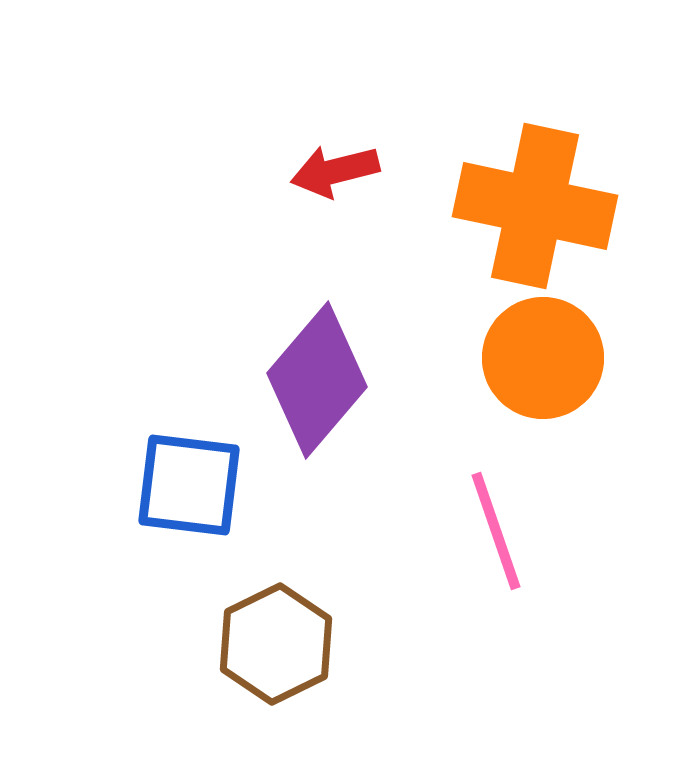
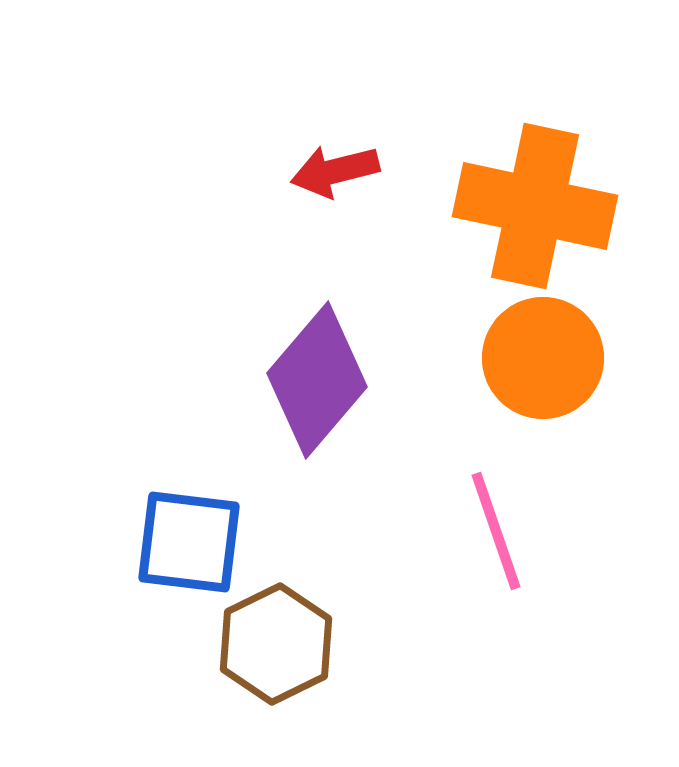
blue square: moved 57 px down
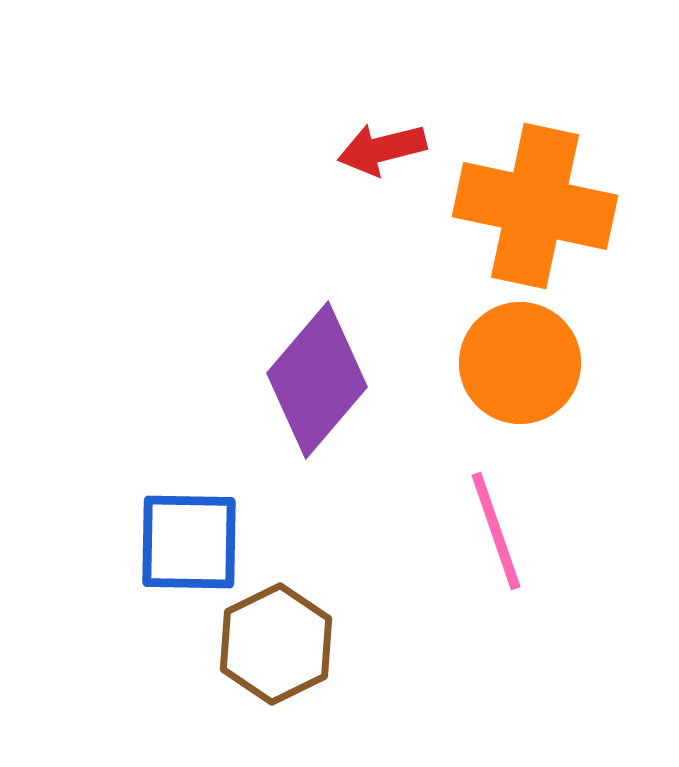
red arrow: moved 47 px right, 22 px up
orange circle: moved 23 px left, 5 px down
blue square: rotated 6 degrees counterclockwise
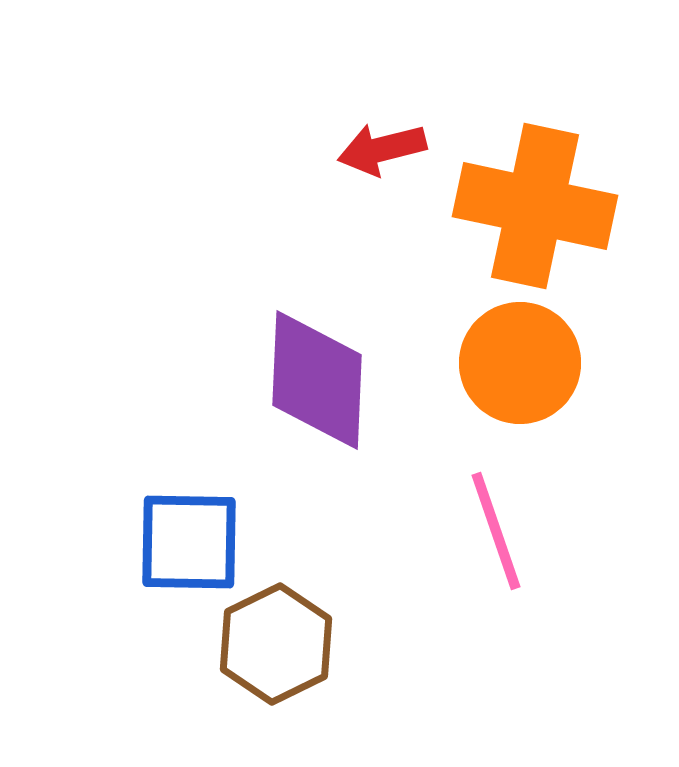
purple diamond: rotated 38 degrees counterclockwise
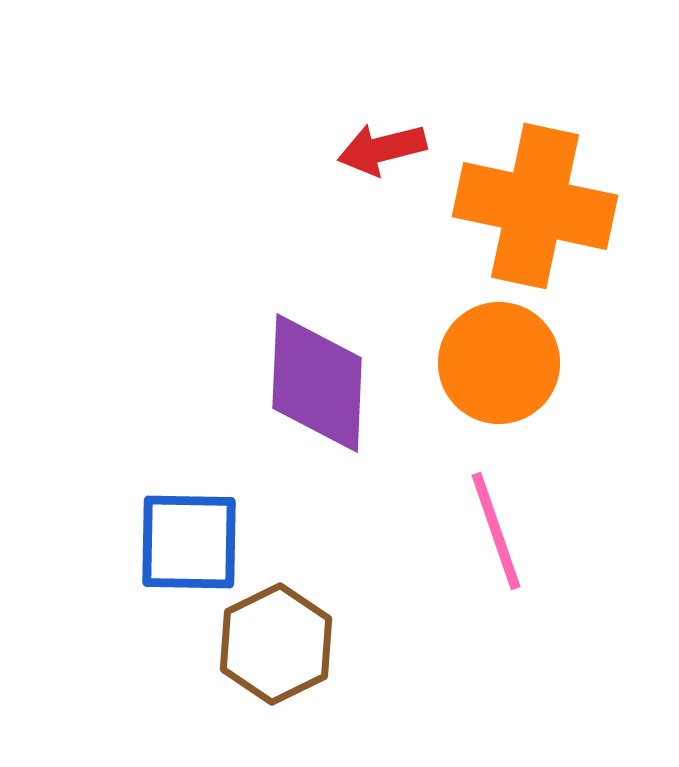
orange circle: moved 21 px left
purple diamond: moved 3 px down
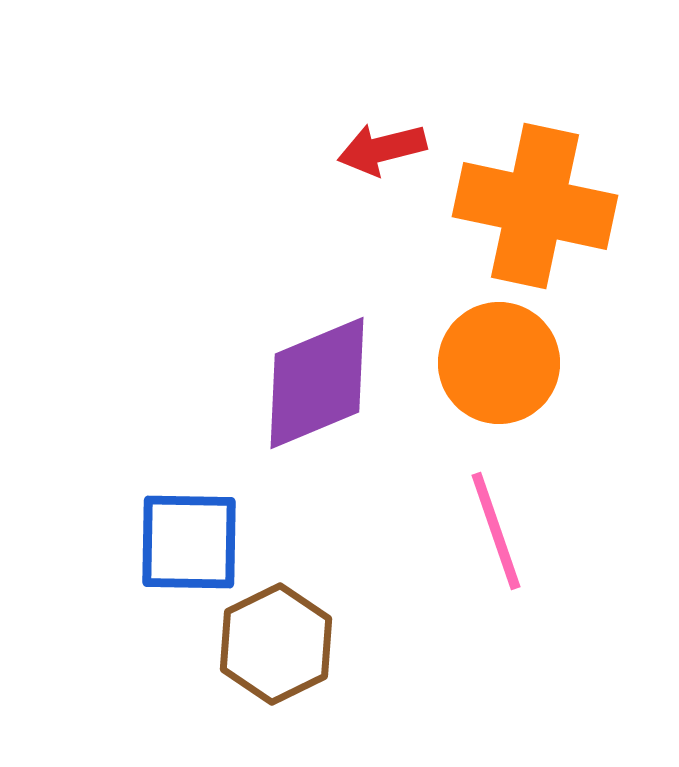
purple diamond: rotated 65 degrees clockwise
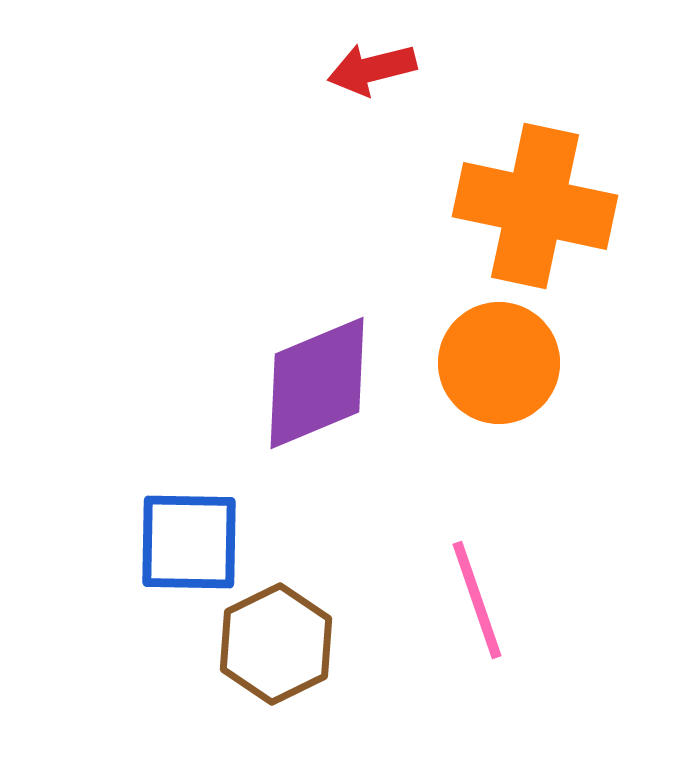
red arrow: moved 10 px left, 80 px up
pink line: moved 19 px left, 69 px down
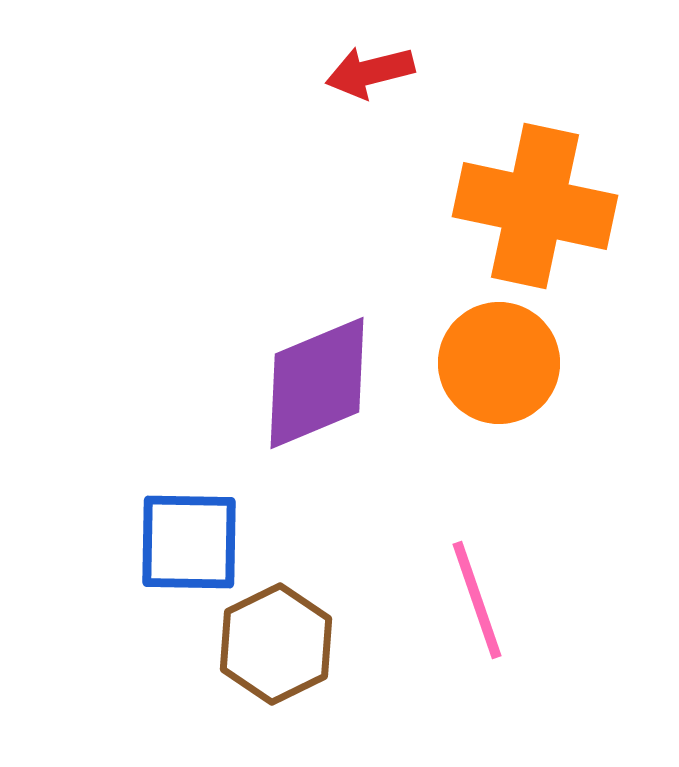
red arrow: moved 2 px left, 3 px down
